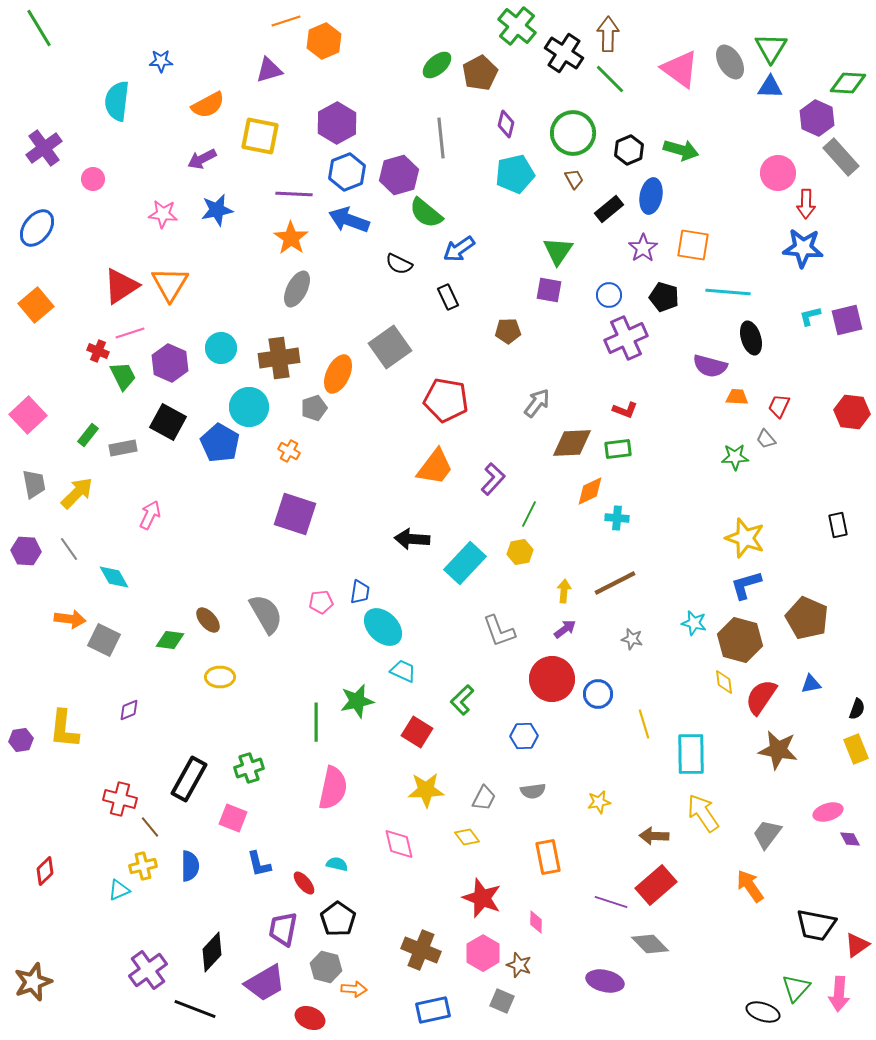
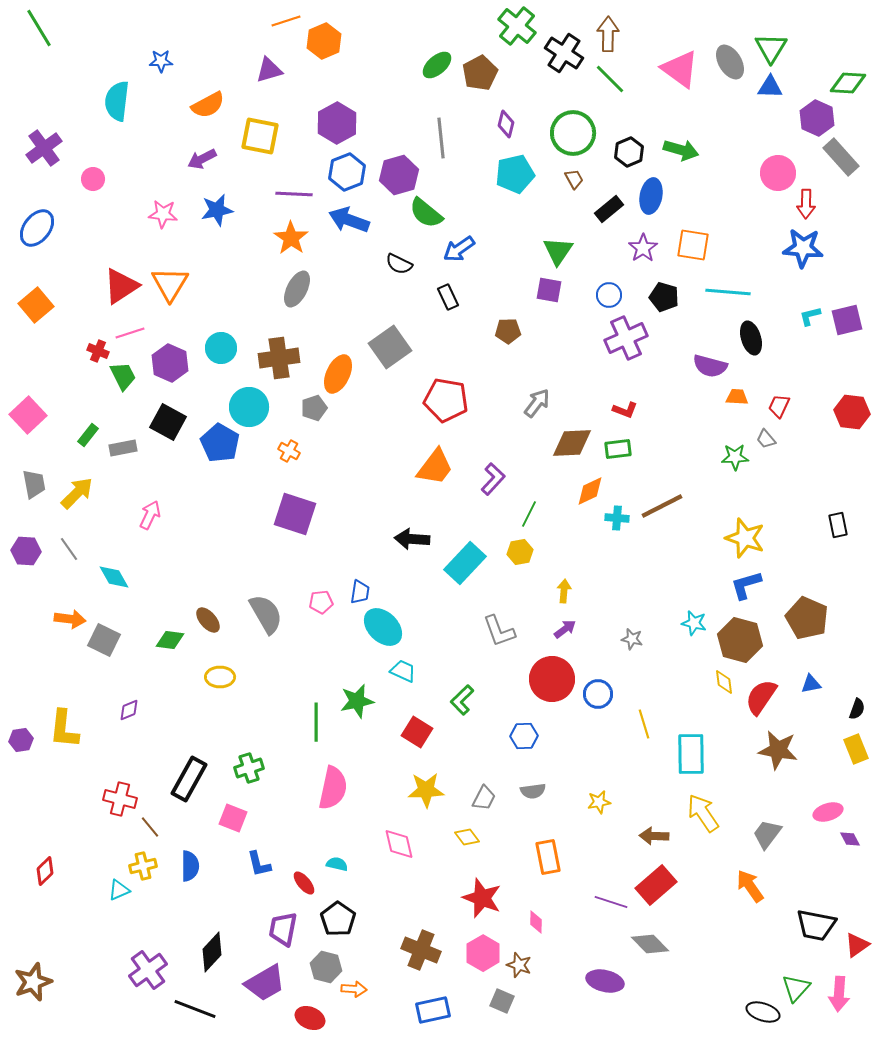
black hexagon at (629, 150): moved 2 px down
brown line at (615, 583): moved 47 px right, 77 px up
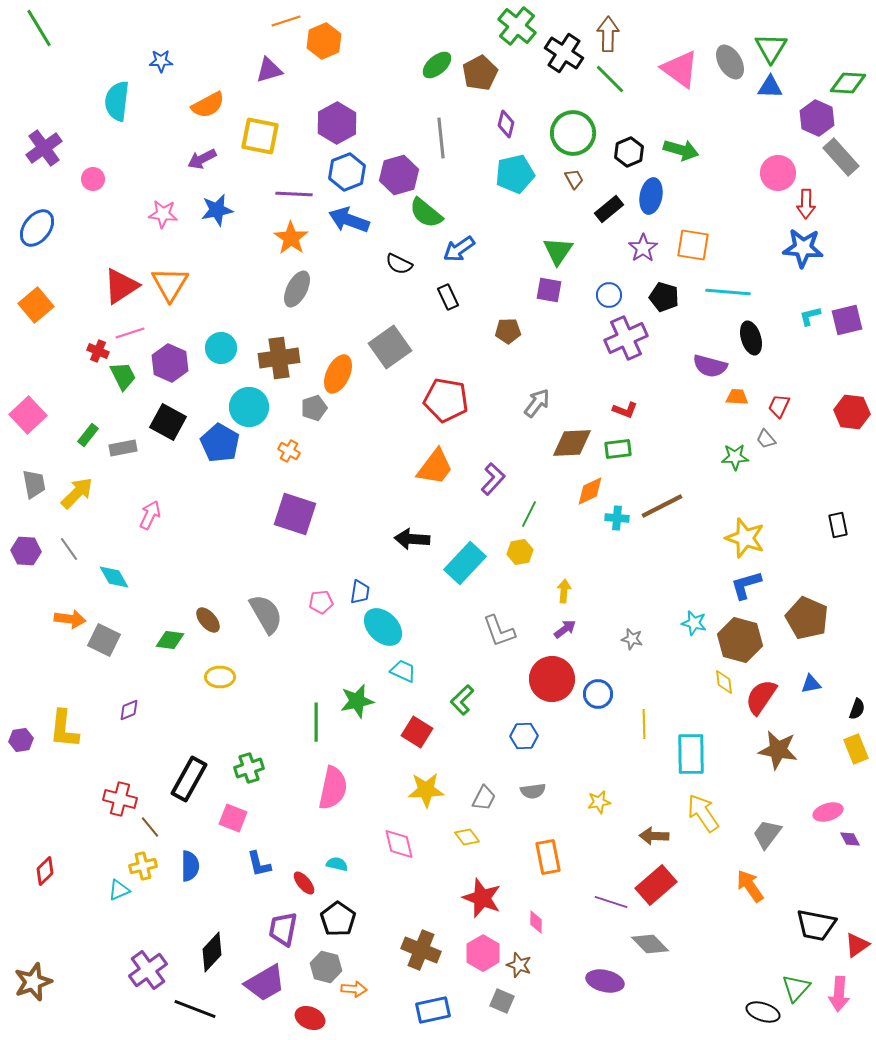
yellow line at (644, 724): rotated 16 degrees clockwise
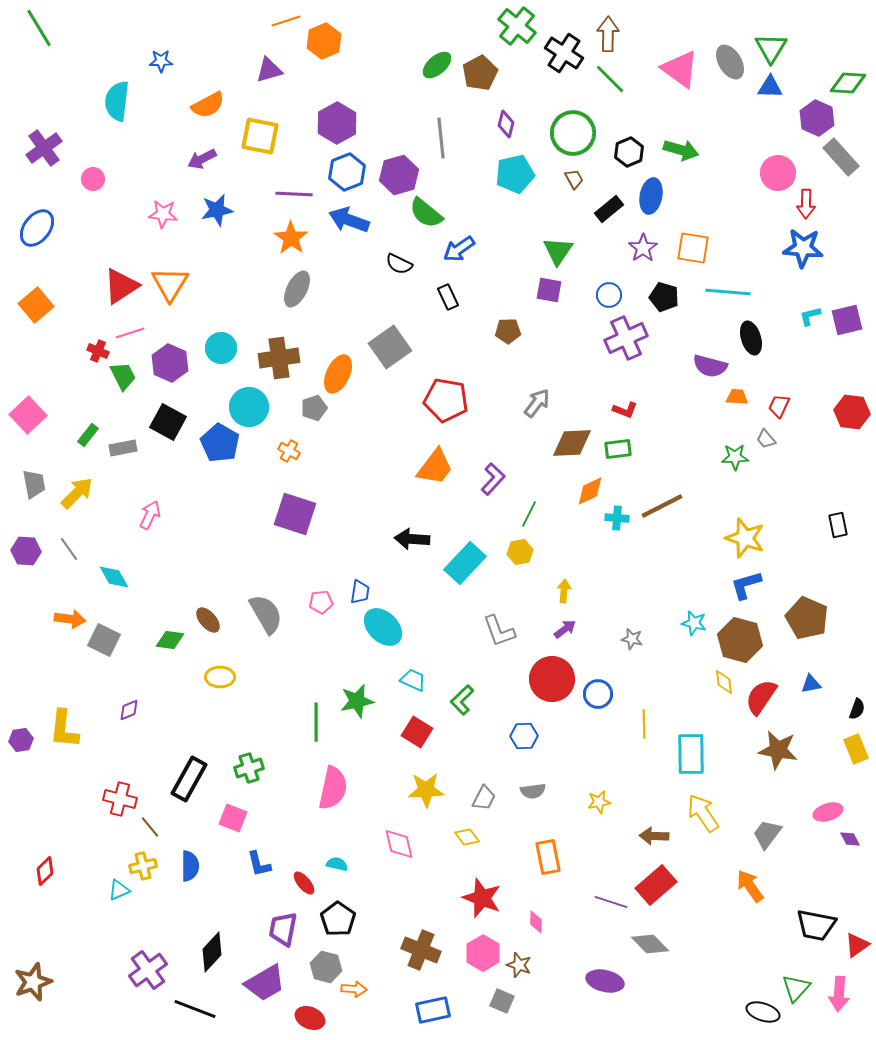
orange square at (693, 245): moved 3 px down
cyan trapezoid at (403, 671): moved 10 px right, 9 px down
